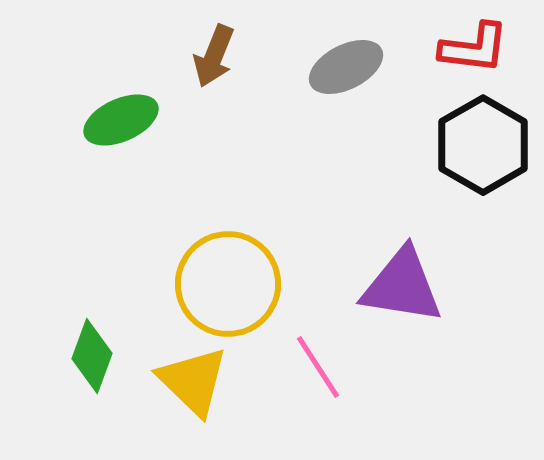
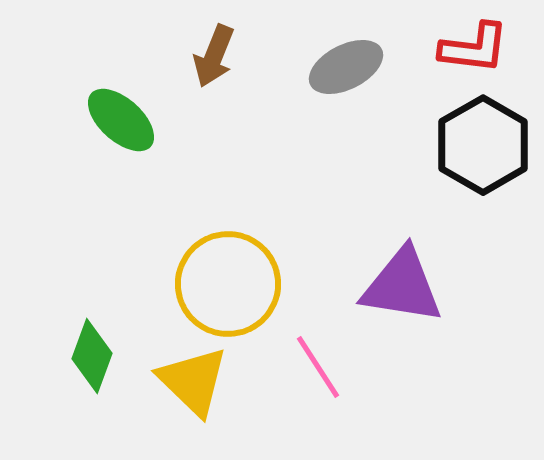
green ellipse: rotated 66 degrees clockwise
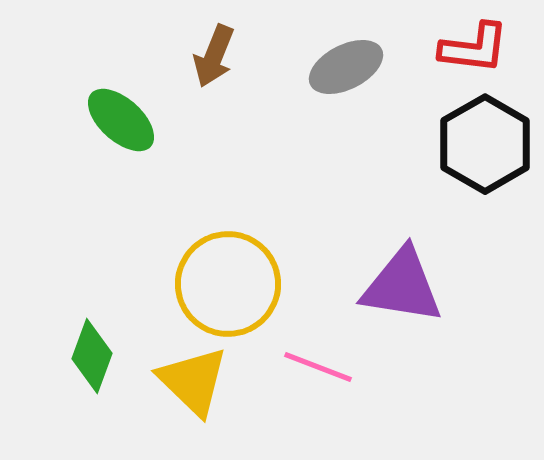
black hexagon: moved 2 px right, 1 px up
pink line: rotated 36 degrees counterclockwise
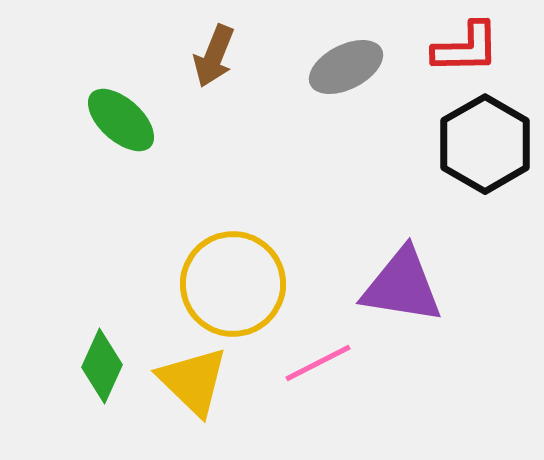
red L-shape: moved 8 px left; rotated 8 degrees counterclockwise
yellow circle: moved 5 px right
green diamond: moved 10 px right, 10 px down; rotated 4 degrees clockwise
pink line: moved 4 px up; rotated 48 degrees counterclockwise
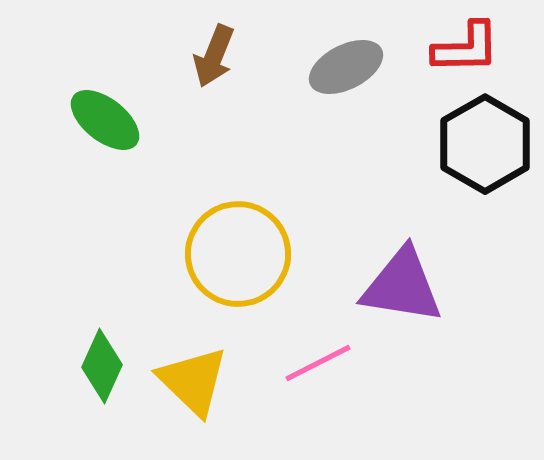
green ellipse: moved 16 px left; rotated 4 degrees counterclockwise
yellow circle: moved 5 px right, 30 px up
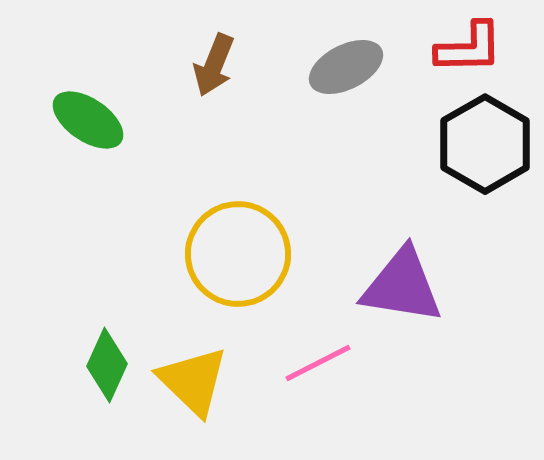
red L-shape: moved 3 px right
brown arrow: moved 9 px down
green ellipse: moved 17 px left; rotated 4 degrees counterclockwise
green diamond: moved 5 px right, 1 px up
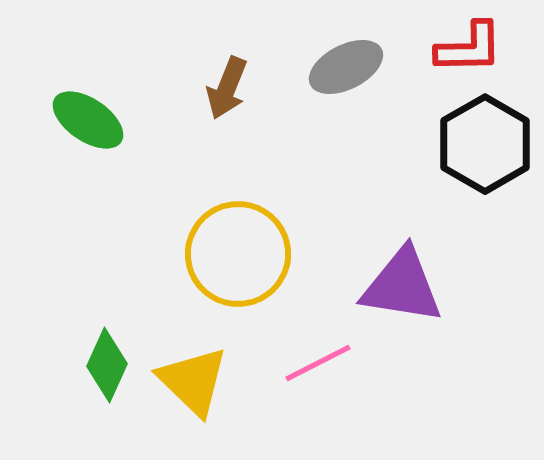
brown arrow: moved 13 px right, 23 px down
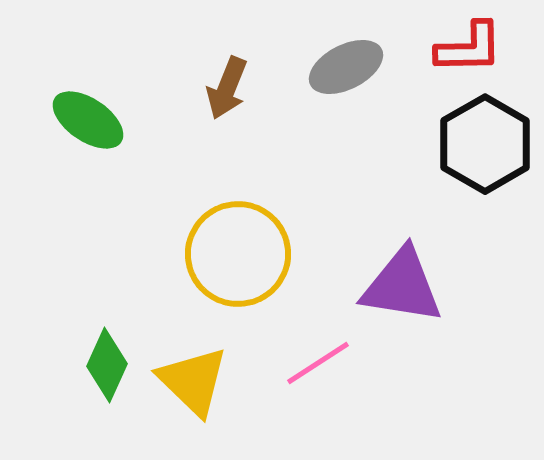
pink line: rotated 6 degrees counterclockwise
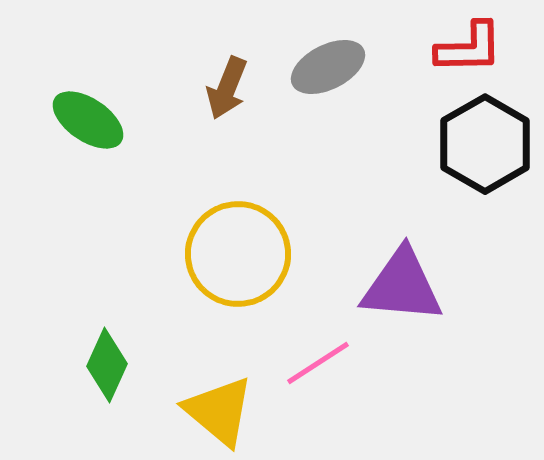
gray ellipse: moved 18 px left
purple triangle: rotated 4 degrees counterclockwise
yellow triangle: moved 26 px right, 30 px down; rotated 4 degrees counterclockwise
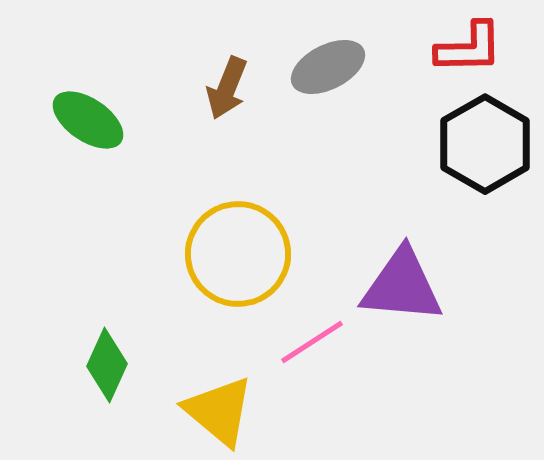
pink line: moved 6 px left, 21 px up
